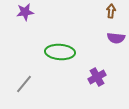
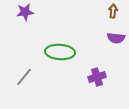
brown arrow: moved 2 px right
purple cross: rotated 12 degrees clockwise
gray line: moved 7 px up
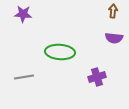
purple star: moved 2 px left, 2 px down; rotated 12 degrees clockwise
purple semicircle: moved 2 px left
gray line: rotated 42 degrees clockwise
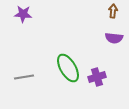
green ellipse: moved 8 px right, 16 px down; rotated 56 degrees clockwise
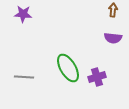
brown arrow: moved 1 px up
purple semicircle: moved 1 px left
gray line: rotated 12 degrees clockwise
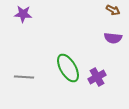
brown arrow: rotated 112 degrees clockwise
purple cross: rotated 12 degrees counterclockwise
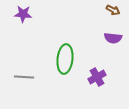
green ellipse: moved 3 px left, 9 px up; rotated 36 degrees clockwise
